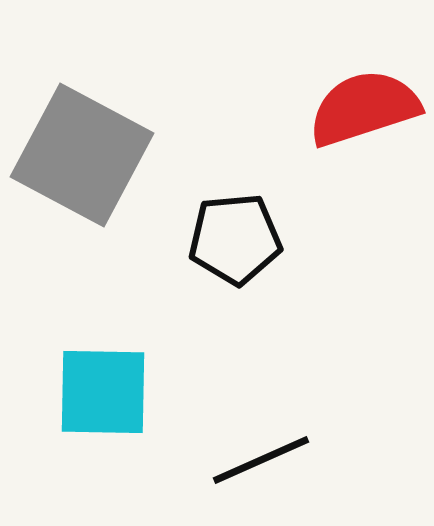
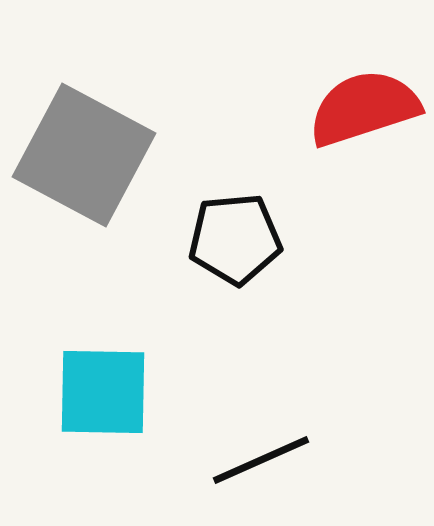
gray square: moved 2 px right
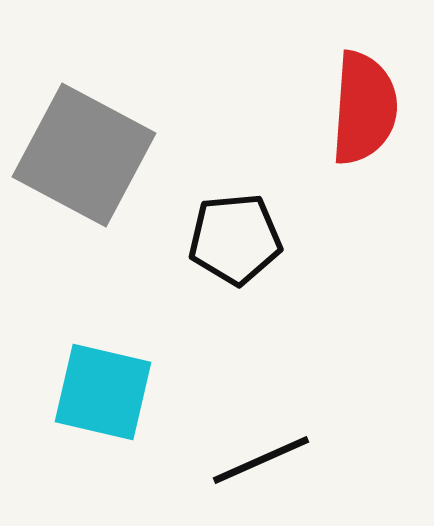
red semicircle: rotated 112 degrees clockwise
cyan square: rotated 12 degrees clockwise
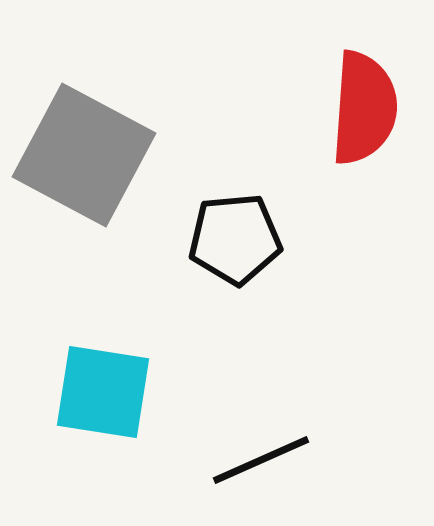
cyan square: rotated 4 degrees counterclockwise
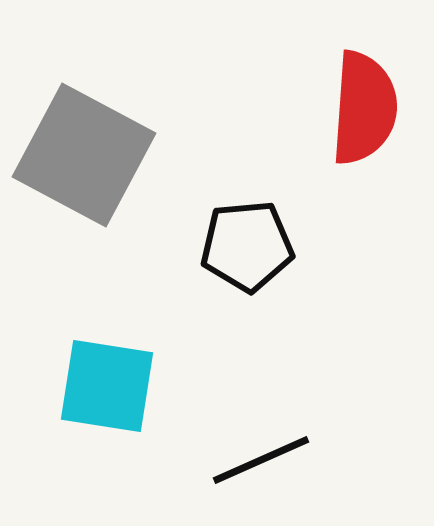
black pentagon: moved 12 px right, 7 px down
cyan square: moved 4 px right, 6 px up
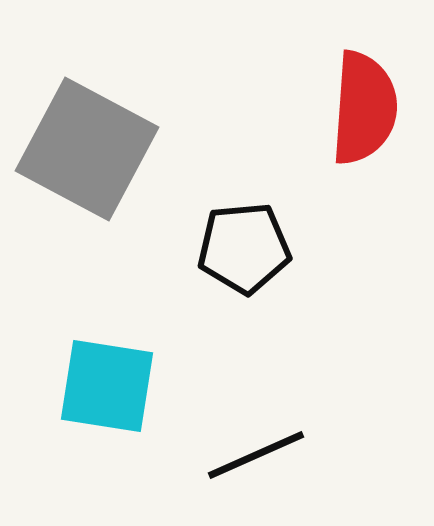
gray square: moved 3 px right, 6 px up
black pentagon: moved 3 px left, 2 px down
black line: moved 5 px left, 5 px up
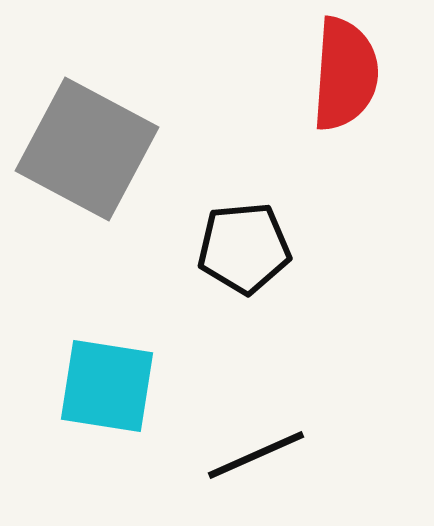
red semicircle: moved 19 px left, 34 px up
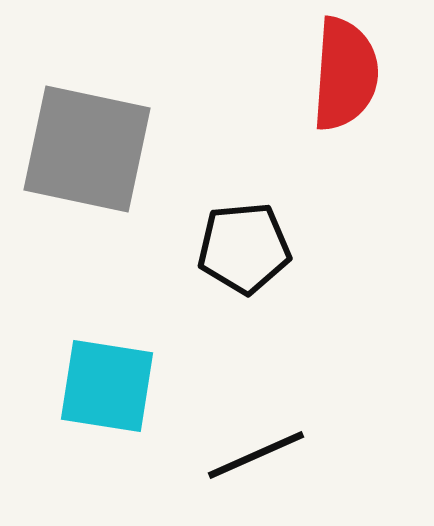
gray square: rotated 16 degrees counterclockwise
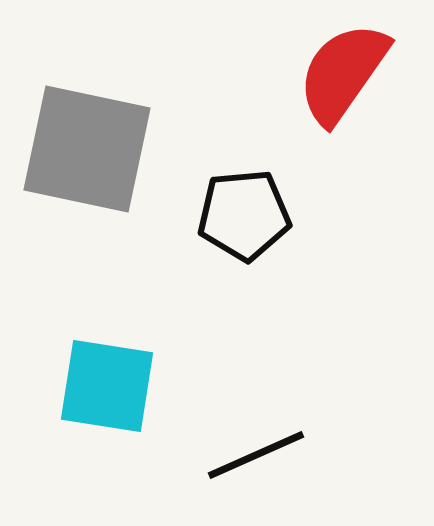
red semicircle: moved 2 px left, 1 px up; rotated 149 degrees counterclockwise
black pentagon: moved 33 px up
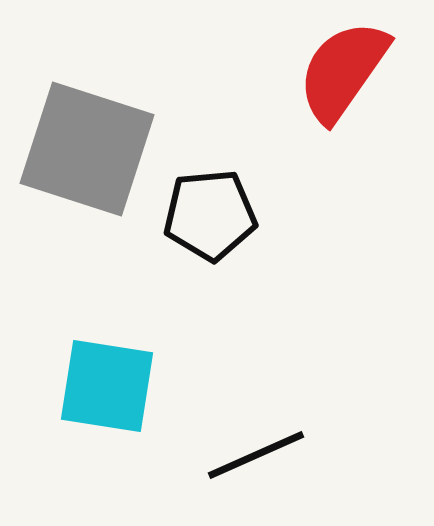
red semicircle: moved 2 px up
gray square: rotated 6 degrees clockwise
black pentagon: moved 34 px left
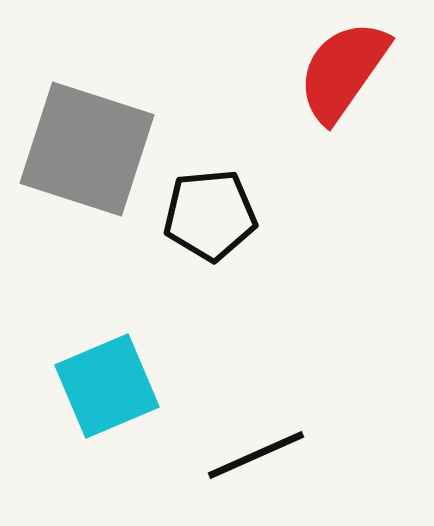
cyan square: rotated 32 degrees counterclockwise
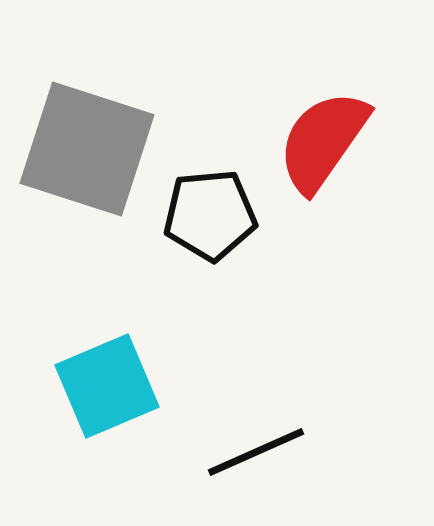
red semicircle: moved 20 px left, 70 px down
black line: moved 3 px up
